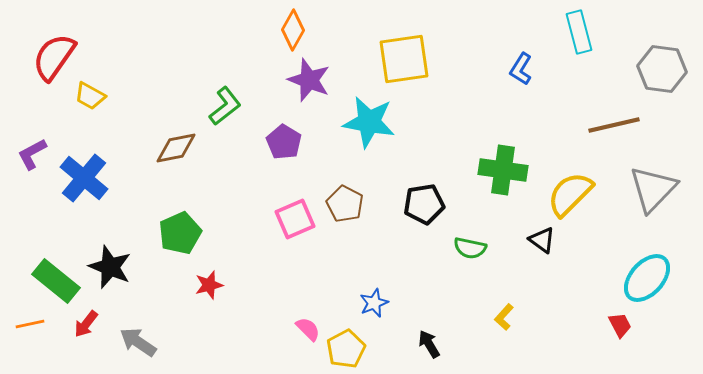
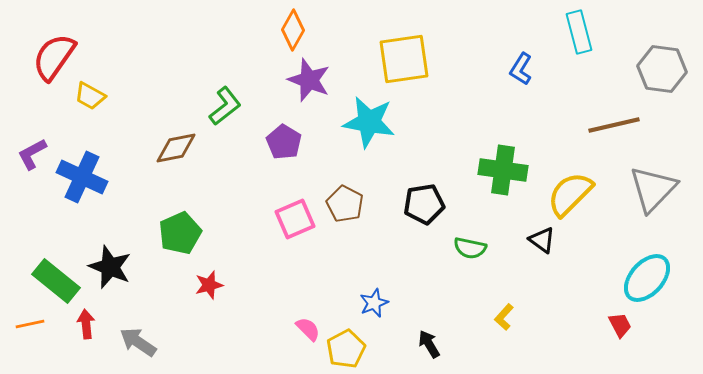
blue cross: moved 2 px left, 1 px up; rotated 15 degrees counterclockwise
red arrow: rotated 136 degrees clockwise
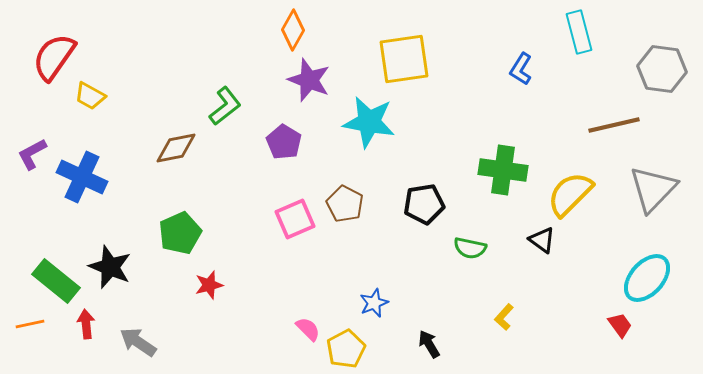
red trapezoid: rotated 8 degrees counterclockwise
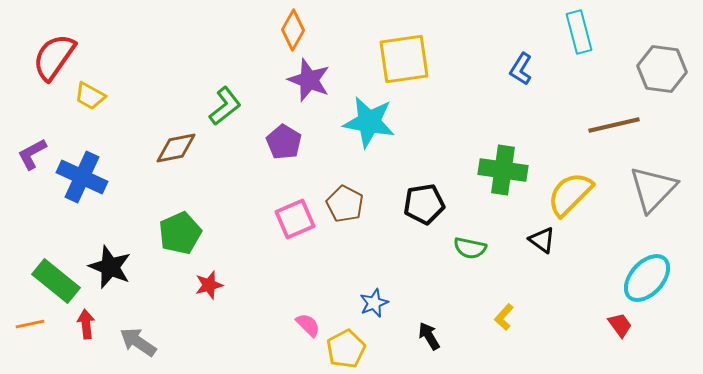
pink semicircle: moved 4 px up
black arrow: moved 8 px up
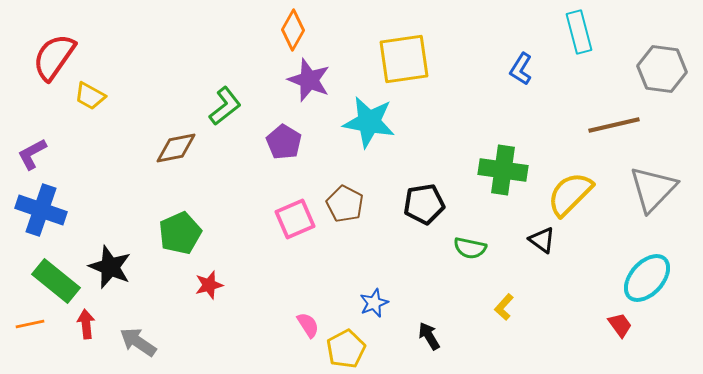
blue cross: moved 41 px left, 33 px down; rotated 6 degrees counterclockwise
yellow L-shape: moved 10 px up
pink semicircle: rotated 12 degrees clockwise
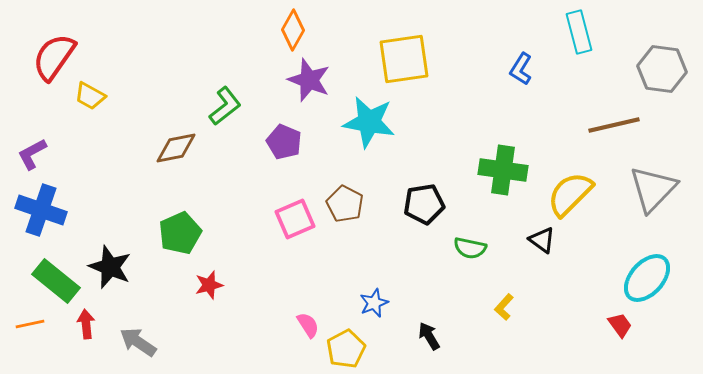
purple pentagon: rotated 8 degrees counterclockwise
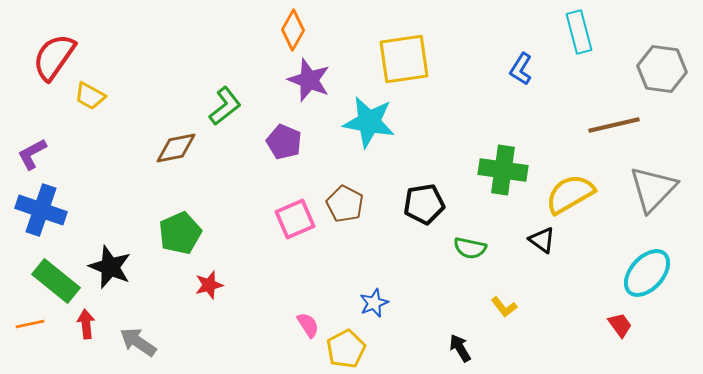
yellow semicircle: rotated 15 degrees clockwise
cyan ellipse: moved 5 px up
yellow L-shape: rotated 80 degrees counterclockwise
black arrow: moved 31 px right, 12 px down
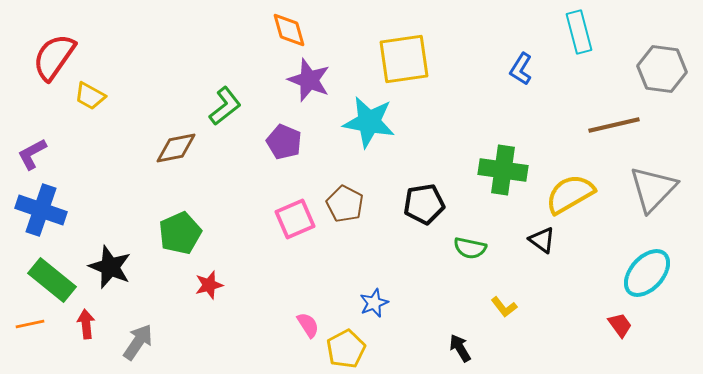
orange diamond: moved 4 px left; rotated 45 degrees counterclockwise
green rectangle: moved 4 px left, 1 px up
gray arrow: rotated 90 degrees clockwise
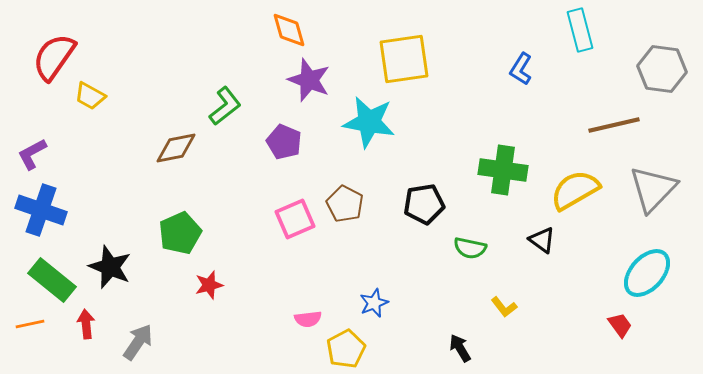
cyan rectangle: moved 1 px right, 2 px up
yellow semicircle: moved 5 px right, 4 px up
pink semicircle: moved 6 px up; rotated 116 degrees clockwise
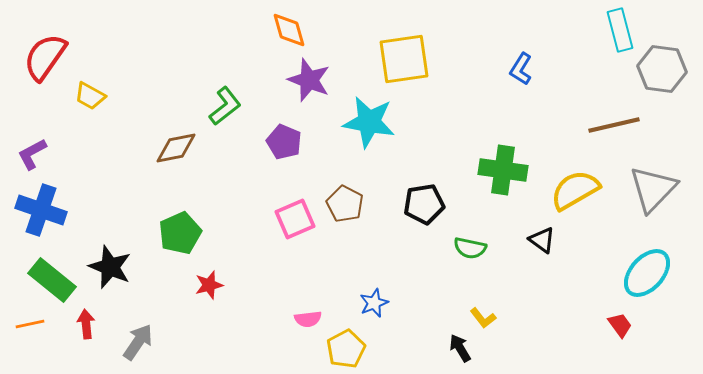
cyan rectangle: moved 40 px right
red semicircle: moved 9 px left
yellow L-shape: moved 21 px left, 11 px down
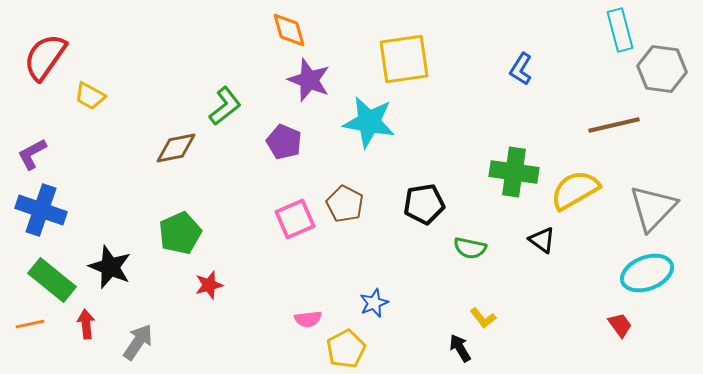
green cross: moved 11 px right, 2 px down
gray triangle: moved 19 px down
cyan ellipse: rotated 27 degrees clockwise
